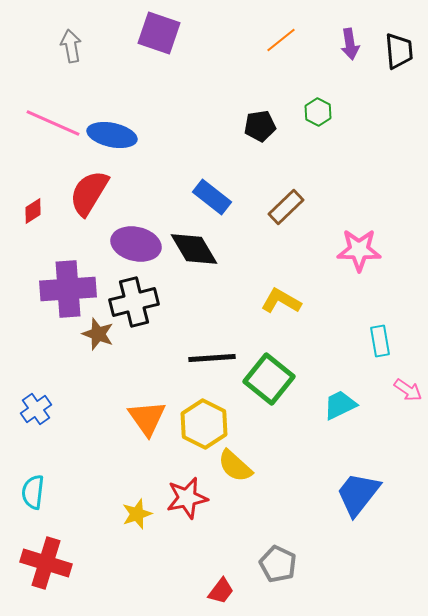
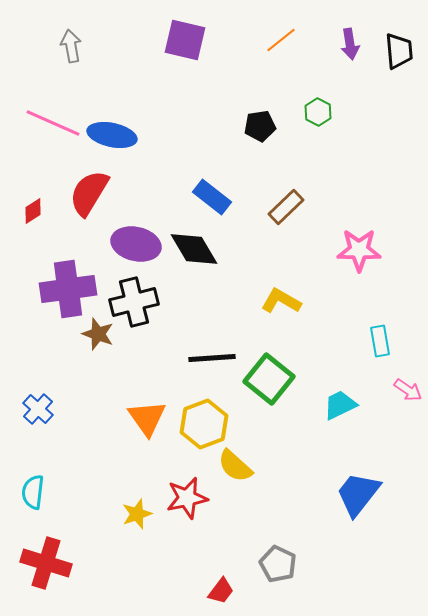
purple square: moved 26 px right, 7 px down; rotated 6 degrees counterclockwise
purple cross: rotated 4 degrees counterclockwise
blue cross: moved 2 px right; rotated 12 degrees counterclockwise
yellow hexagon: rotated 12 degrees clockwise
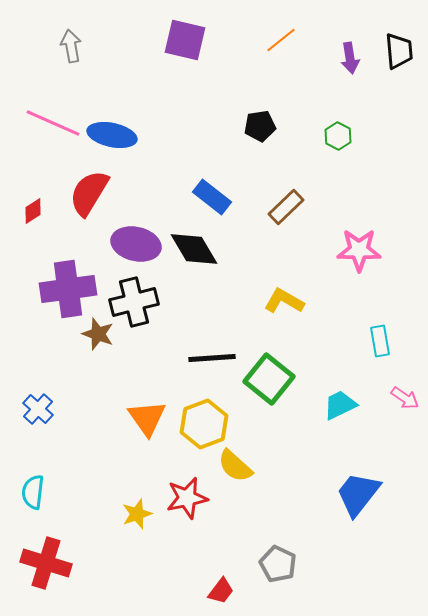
purple arrow: moved 14 px down
green hexagon: moved 20 px right, 24 px down
yellow L-shape: moved 3 px right
pink arrow: moved 3 px left, 8 px down
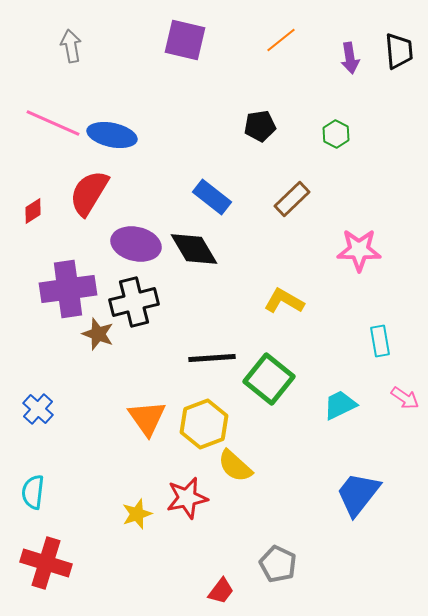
green hexagon: moved 2 px left, 2 px up
brown rectangle: moved 6 px right, 8 px up
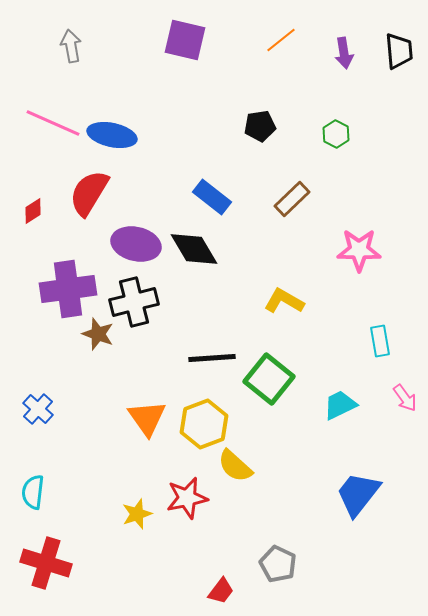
purple arrow: moved 6 px left, 5 px up
pink arrow: rotated 20 degrees clockwise
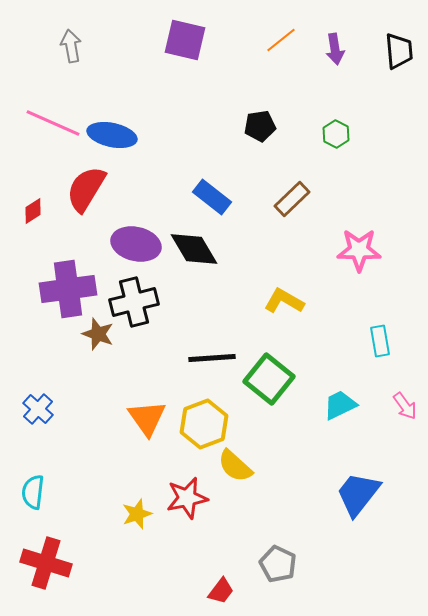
purple arrow: moved 9 px left, 4 px up
red semicircle: moved 3 px left, 4 px up
pink arrow: moved 8 px down
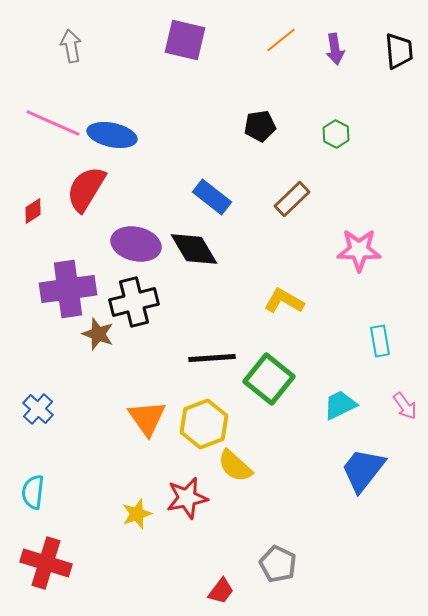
blue trapezoid: moved 5 px right, 24 px up
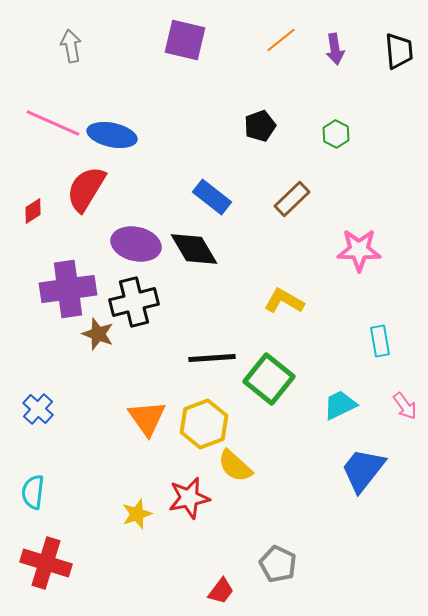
black pentagon: rotated 12 degrees counterclockwise
red star: moved 2 px right
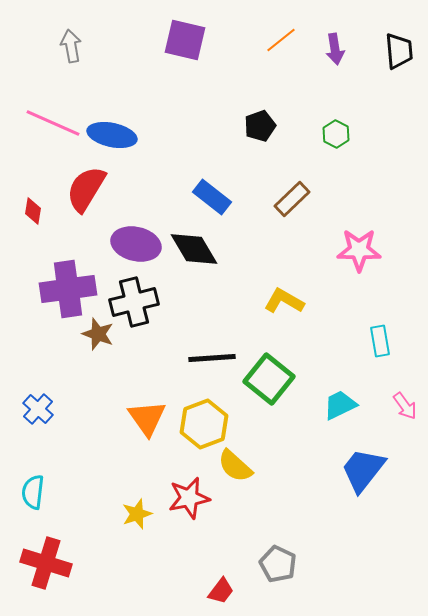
red diamond: rotated 48 degrees counterclockwise
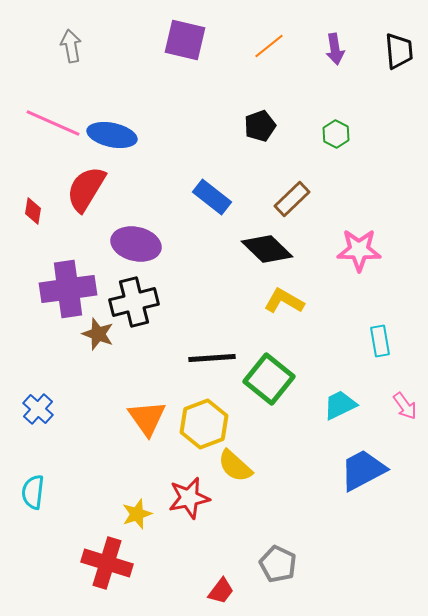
orange line: moved 12 px left, 6 px down
black diamond: moved 73 px right; rotated 15 degrees counterclockwise
blue trapezoid: rotated 24 degrees clockwise
red cross: moved 61 px right
